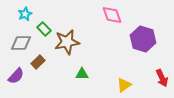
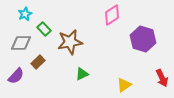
pink diamond: rotated 75 degrees clockwise
brown star: moved 3 px right
green triangle: rotated 24 degrees counterclockwise
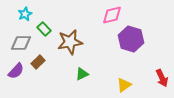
pink diamond: rotated 20 degrees clockwise
purple hexagon: moved 12 px left
purple semicircle: moved 5 px up
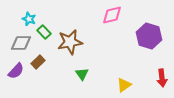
cyan star: moved 4 px right, 5 px down; rotated 24 degrees counterclockwise
green rectangle: moved 3 px down
purple hexagon: moved 18 px right, 3 px up
green triangle: rotated 40 degrees counterclockwise
red arrow: rotated 18 degrees clockwise
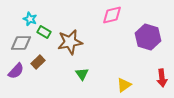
cyan star: moved 1 px right
green rectangle: rotated 16 degrees counterclockwise
purple hexagon: moved 1 px left, 1 px down
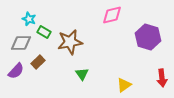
cyan star: moved 1 px left
